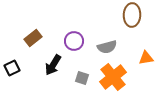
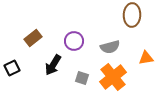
gray semicircle: moved 3 px right
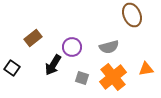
brown ellipse: rotated 25 degrees counterclockwise
purple circle: moved 2 px left, 6 px down
gray semicircle: moved 1 px left
orange triangle: moved 11 px down
black square: rotated 28 degrees counterclockwise
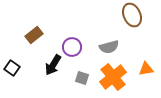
brown rectangle: moved 1 px right, 3 px up
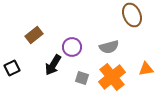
black square: rotated 28 degrees clockwise
orange cross: moved 1 px left
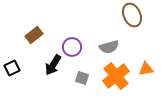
orange cross: moved 4 px right, 1 px up
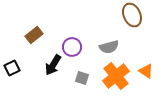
orange triangle: moved 2 px down; rotated 42 degrees clockwise
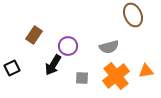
brown ellipse: moved 1 px right
brown rectangle: rotated 18 degrees counterclockwise
purple circle: moved 4 px left, 1 px up
orange triangle: rotated 42 degrees counterclockwise
gray square: rotated 16 degrees counterclockwise
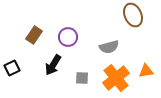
purple circle: moved 9 px up
orange cross: moved 2 px down
